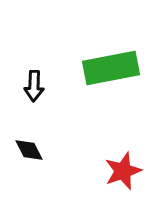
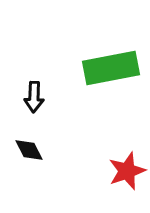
black arrow: moved 11 px down
red star: moved 4 px right
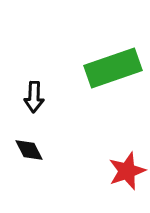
green rectangle: moved 2 px right; rotated 8 degrees counterclockwise
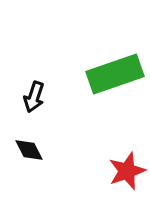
green rectangle: moved 2 px right, 6 px down
black arrow: rotated 16 degrees clockwise
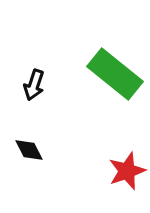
green rectangle: rotated 58 degrees clockwise
black arrow: moved 12 px up
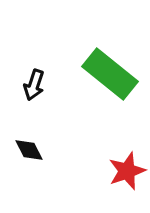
green rectangle: moved 5 px left
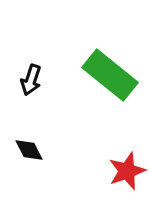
green rectangle: moved 1 px down
black arrow: moved 3 px left, 5 px up
